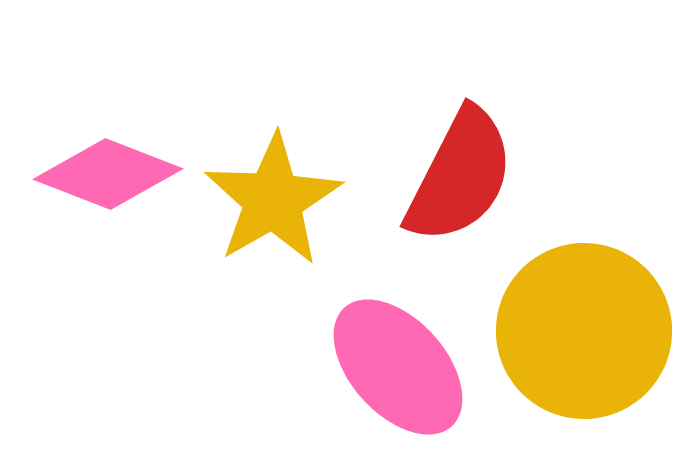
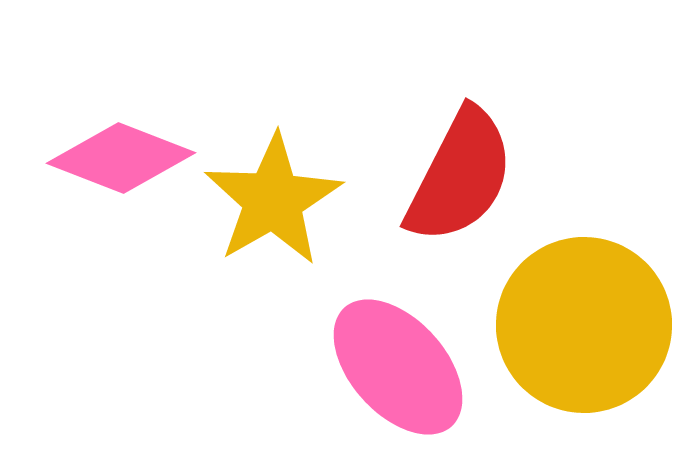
pink diamond: moved 13 px right, 16 px up
yellow circle: moved 6 px up
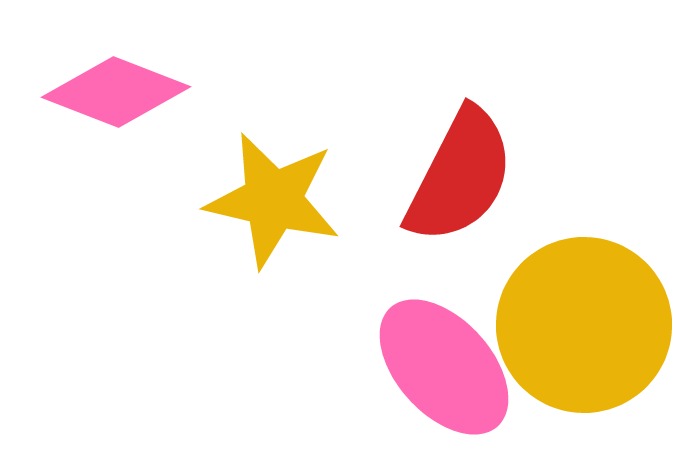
pink diamond: moved 5 px left, 66 px up
yellow star: rotated 29 degrees counterclockwise
pink ellipse: moved 46 px right
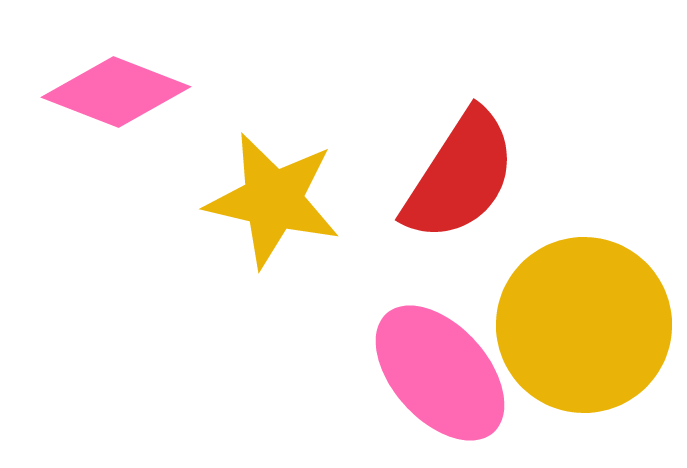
red semicircle: rotated 6 degrees clockwise
pink ellipse: moved 4 px left, 6 px down
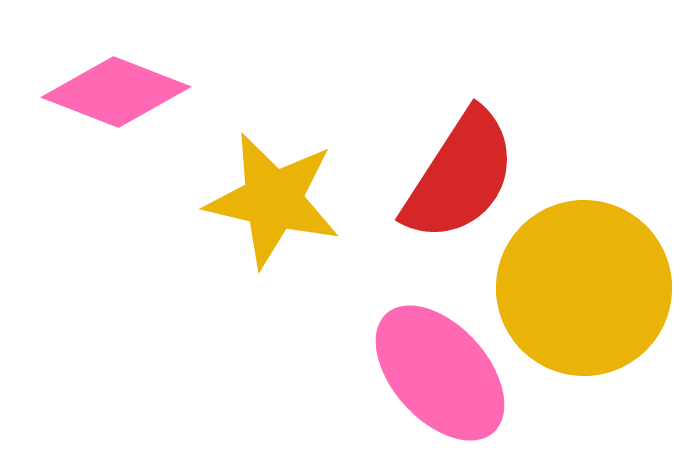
yellow circle: moved 37 px up
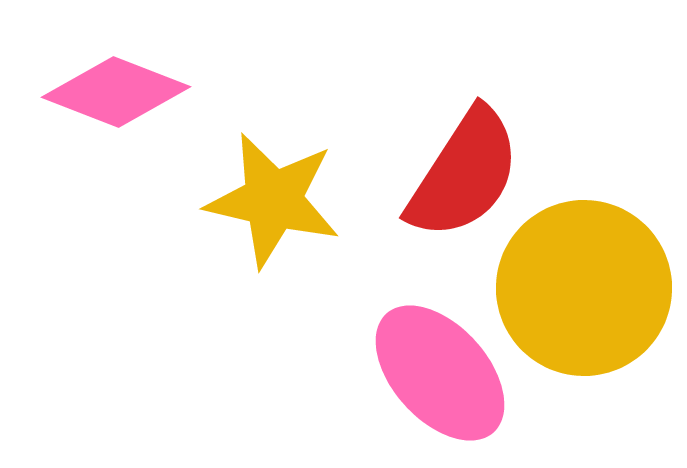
red semicircle: moved 4 px right, 2 px up
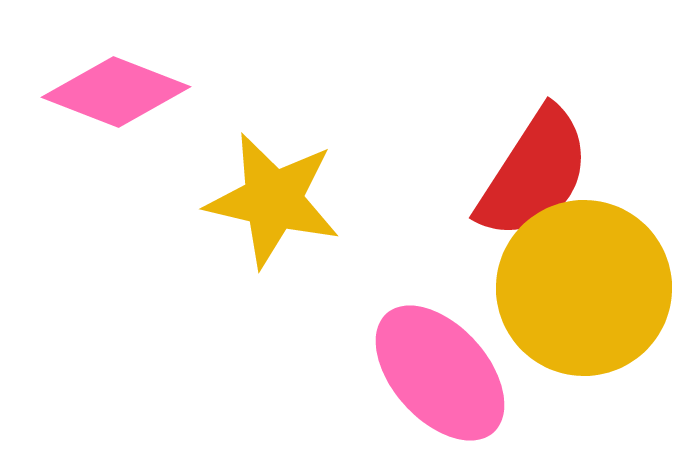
red semicircle: moved 70 px right
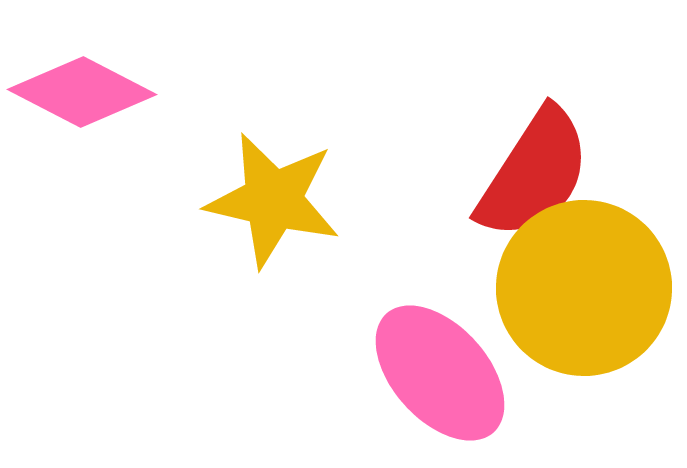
pink diamond: moved 34 px left; rotated 6 degrees clockwise
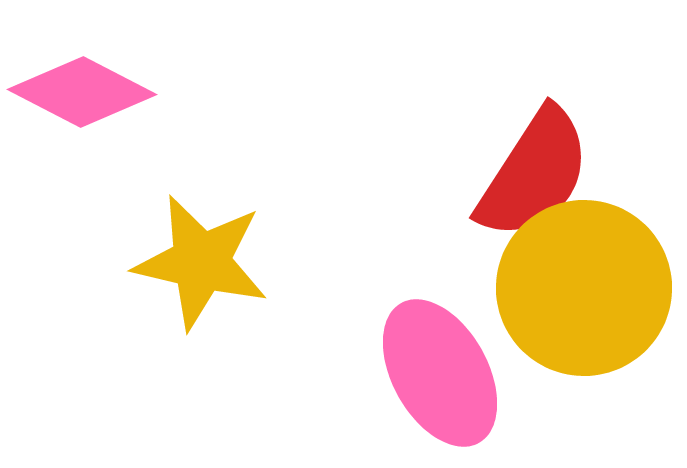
yellow star: moved 72 px left, 62 px down
pink ellipse: rotated 13 degrees clockwise
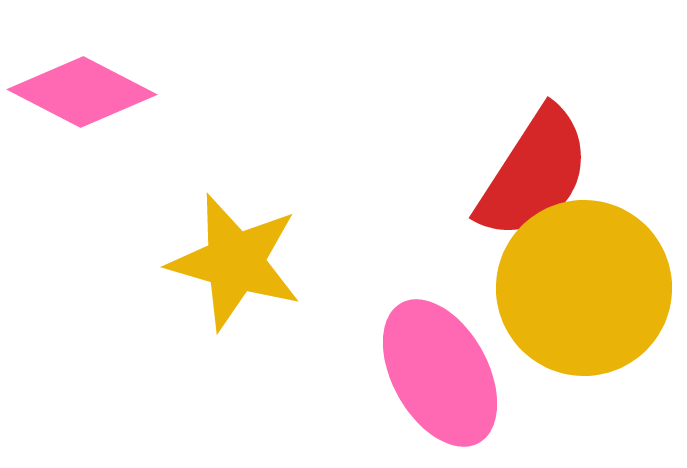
yellow star: moved 34 px right; rotated 3 degrees clockwise
